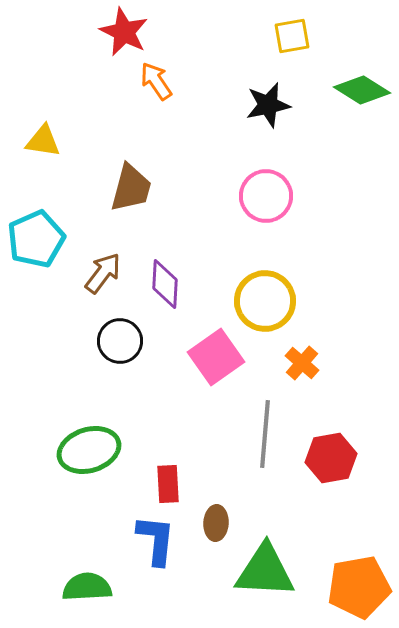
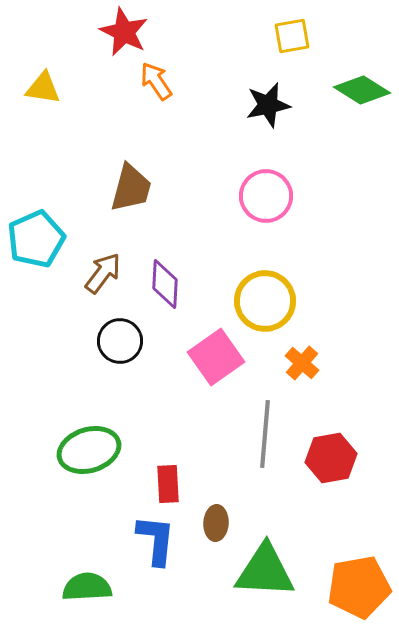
yellow triangle: moved 53 px up
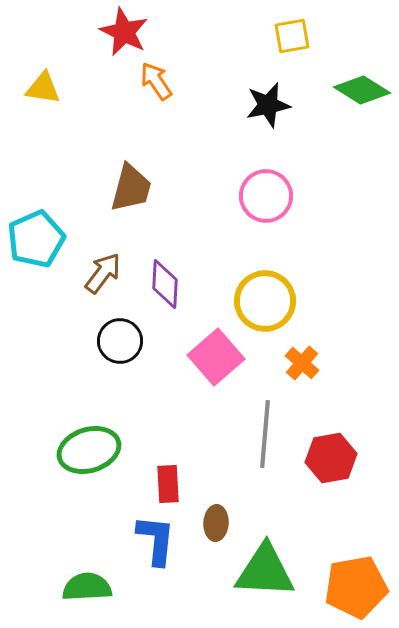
pink square: rotated 6 degrees counterclockwise
orange pentagon: moved 3 px left
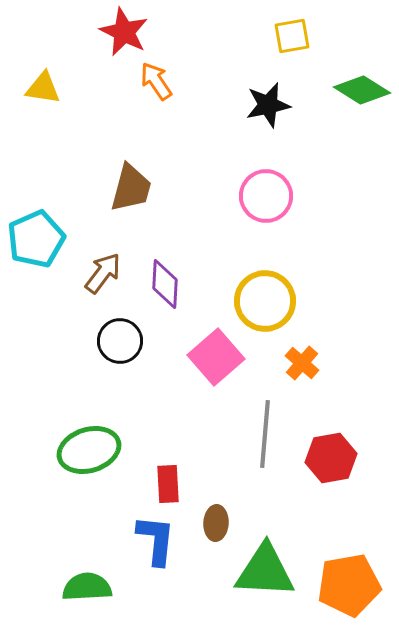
orange pentagon: moved 7 px left, 2 px up
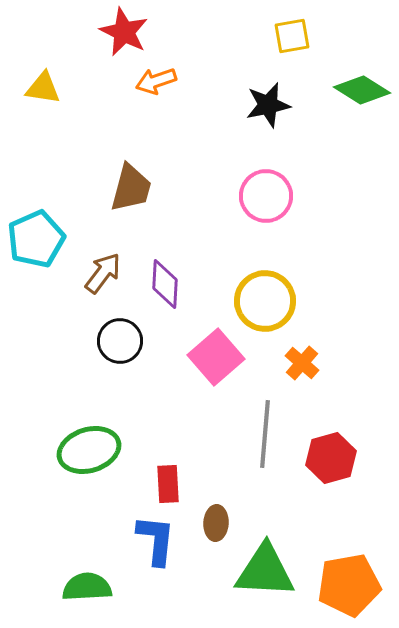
orange arrow: rotated 75 degrees counterclockwise
red hexagon: rotated 6 degrees counterclockwise
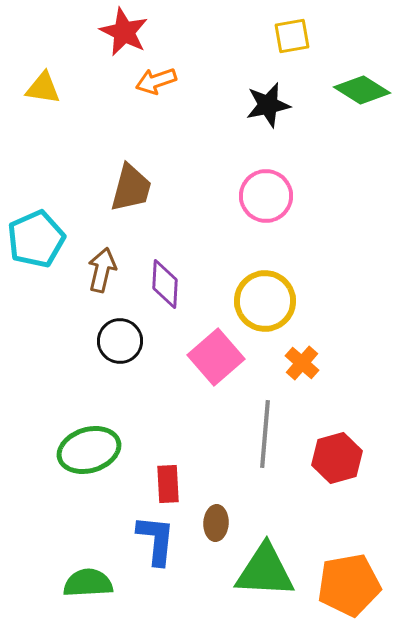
brown arrow: moved 1 px left, 3 px up; rotated 24 degrees counterclockwise
red hexagon: moved 6 px right
green semicircle: moved 1 px right, 4 px up
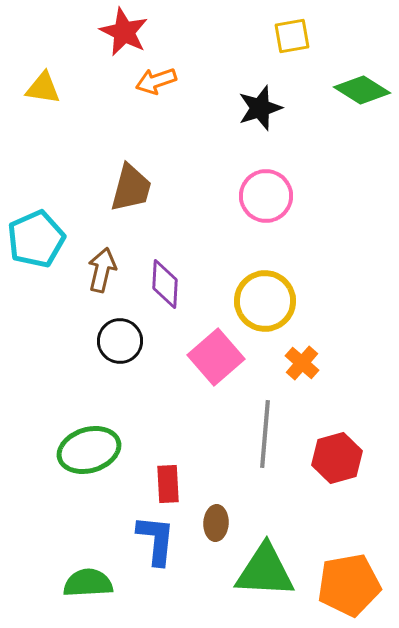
black star: moved 8 px left, 3 px down; rotated 6 degrees counterclockwise
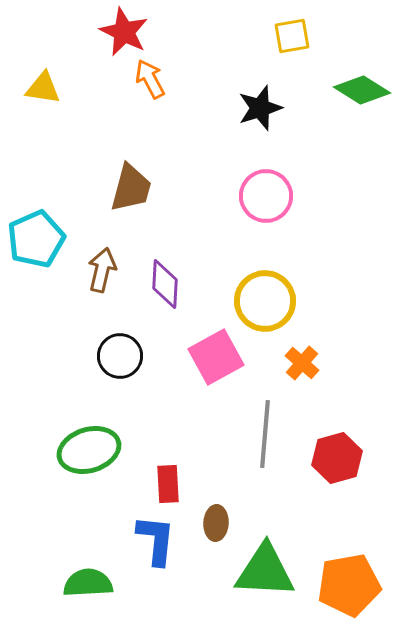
orange arrow: moved 6 px left, 2 px up; rotated 81 degrees clockwise
black circle: moved 15 px down
pink square: rotated 12 degrees clockwise
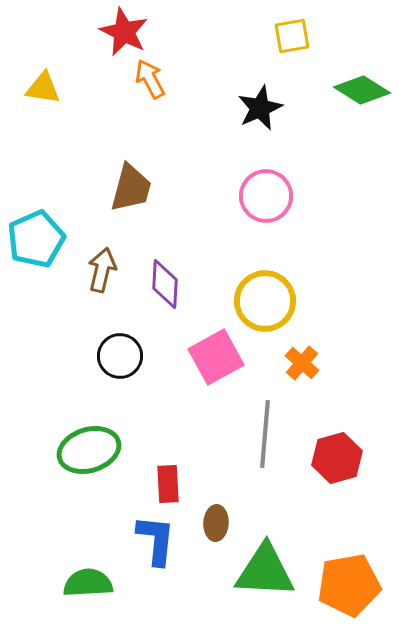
black star: rotated 6 degrees counterclockwise
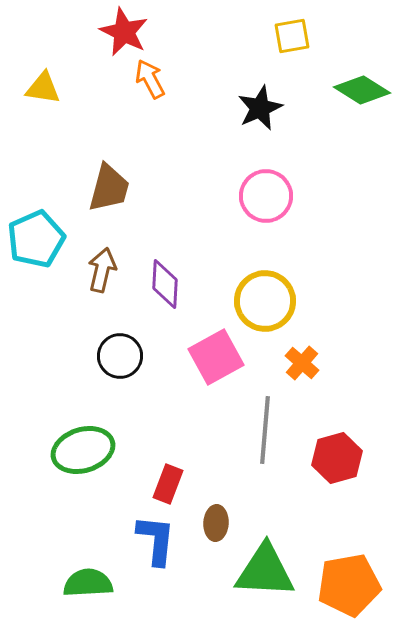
brown trapezoid: moved 22 px left
gray line: moved 4 px up
green ellipse: moved 6 px left
red rectangle: rotated 24 degrees clockwise
